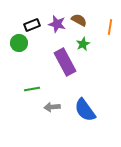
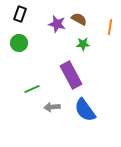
brown semicircle: moved 1 px up
black rectangle: moved 12 px left, 11 px up; rotated 49 degrees counterclockwise
green star: rotated 24 degrees clockwise
purple rectangle: moved 6 px right, 13 px down
green line: rotated 14 degrees counterclockwise
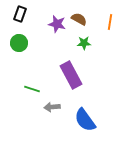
orange line: moved 5 px up
green star: moved 1 px right, 1 px up
green line: rotated 42 degrees clockwise
blue semicircle: moved 10 px down
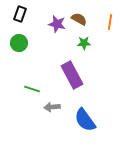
purple rectangle: moved 1 px right
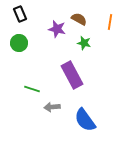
black rectangle: rotated 42 degrees counterclockwise
purple star: moved 5 px down
green star: rotated 16 degrees clockwise
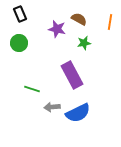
green star: rotated 24 degrees counterclockwise
blue semicircle: moved 7 px left, 7 px up; rotated 80 degrees counterclockwise
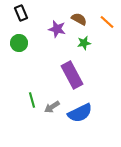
black rectangle: moved 1 px right, 1 px up
orange line: moved 3 px left; rotated 56 degrees counterclockwise
green line: moved 11 px down; rotated 56 degrees clockwise
gray arrow: rotated 28 degrees counterclockwise
blue semicircle: moved 2 px right
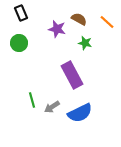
green star: moved 1 px right; rotated 24 degrees clockwise
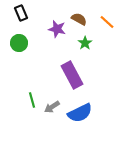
green star: rotated 24 degrees clockwise
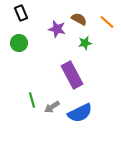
green star: rotated 24 degrees clockwise
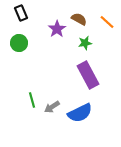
purple star: rotated 24 degrees clockwise
purple rectangle: moved 16 px right
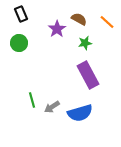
black rectangle: moved 1 px down
blue semicircle: rotated 10 degrees clockwise
